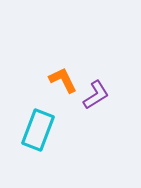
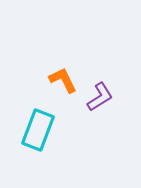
purple L-shape: moved 4 px right, 2 px down
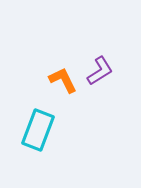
purple L-shape: moved 26 px up
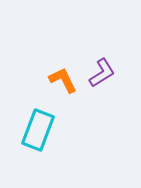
purple L-shape: moved 2 px right, 2 px down
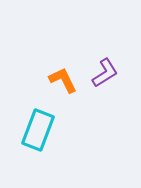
purple L-shape: moved 3 px right
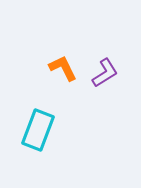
orange L-shape: moved 12 px up
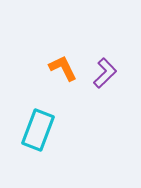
purple L-shape: rotated 12 degrees counterclockwise
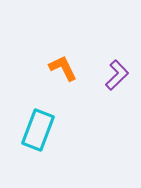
purple L-shape: moved 12 px right, 2 px down
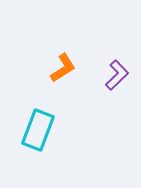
orange L-shape: rotated 84 degrees clockwise
